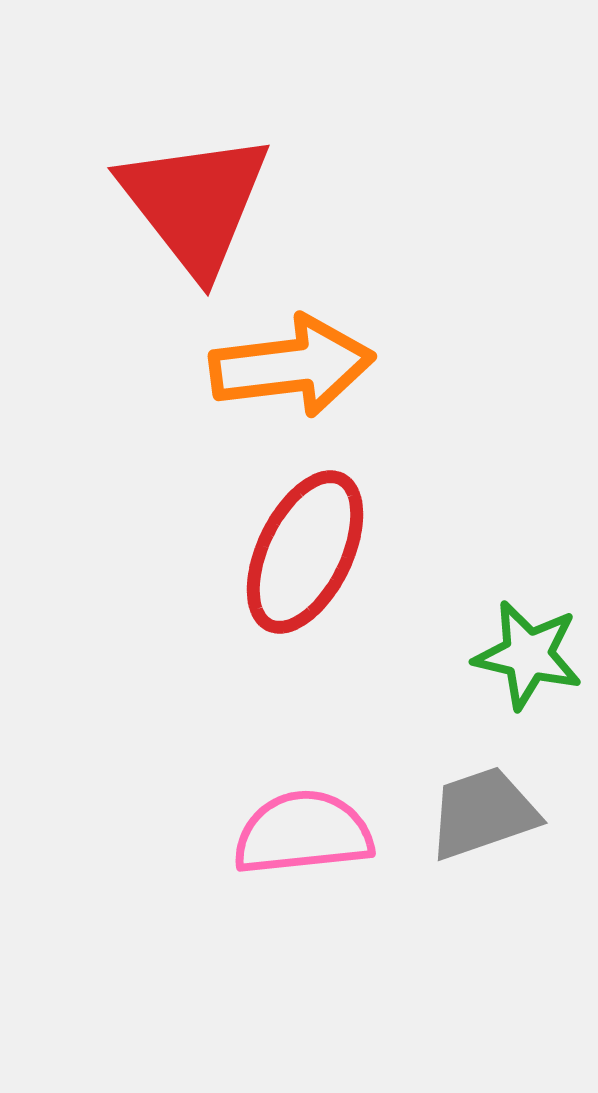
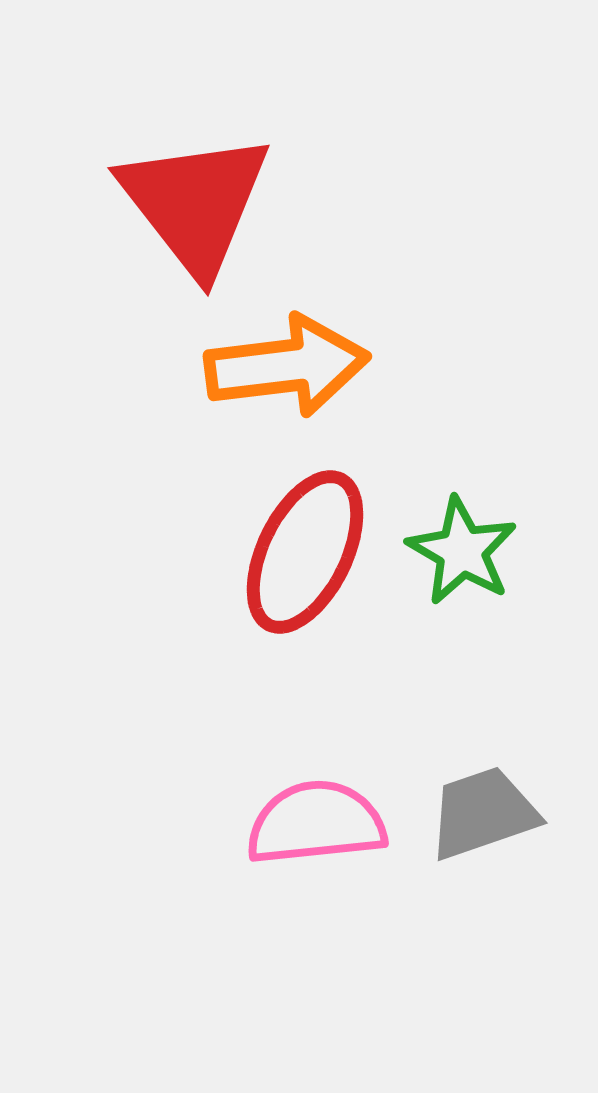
orange arrow: moved 5 px left
green star: moved 66 px left, 104 px up; rotated 17 degrees clockwise
pink semicircle: moved 13 px right, 10 px up
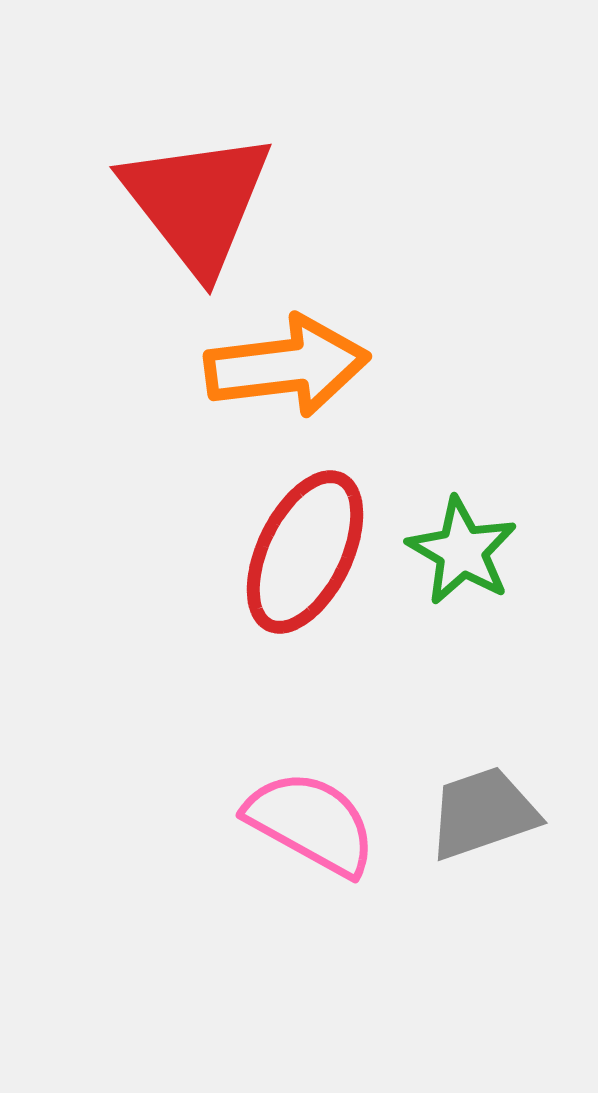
red triangle: moved 2 px right, 1 px up
pink semicircle: moved 5 px left; rotated 35 degrees clockwise
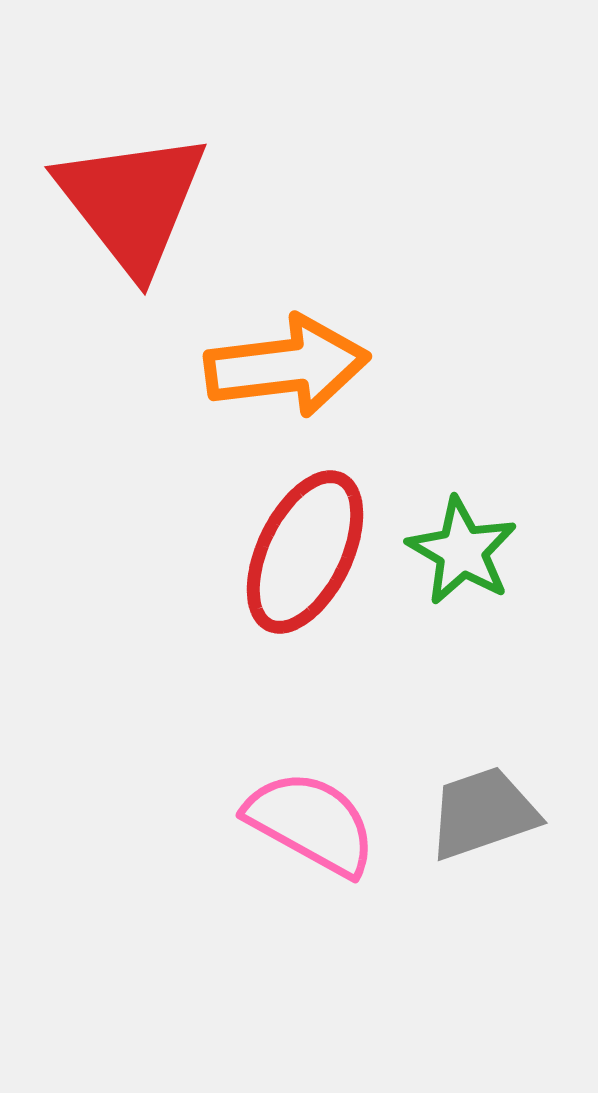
red triangle: moved 65 px left
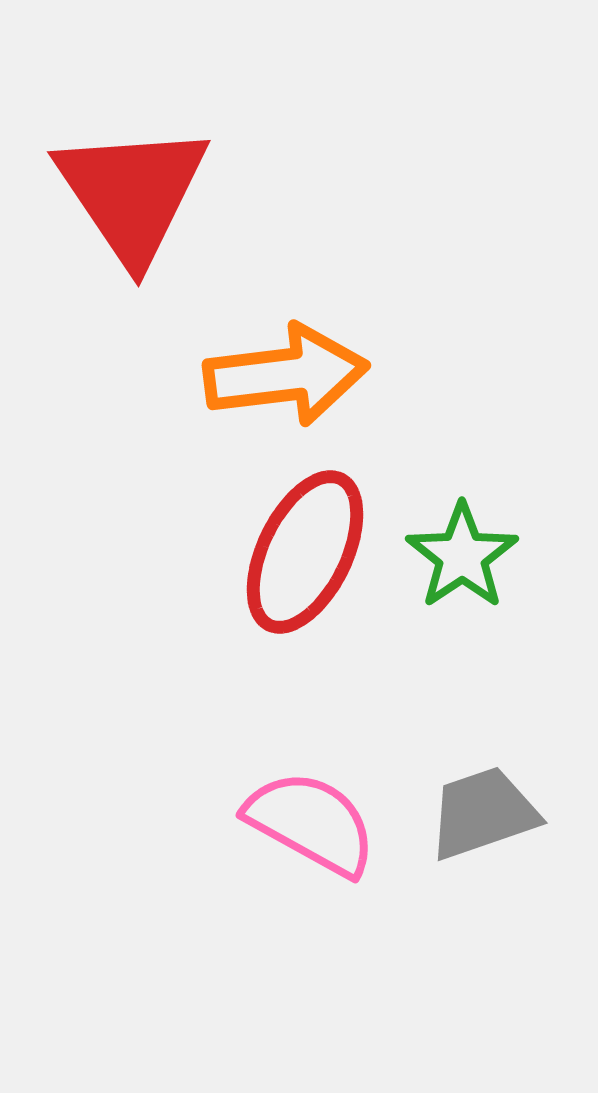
red triangle: moved 9 px up; rotated 4 degrees clockwise
orange arrow: moved 1 px left, 9 px down
green star: moved 5 px down; rotated 8 degrees clockwise
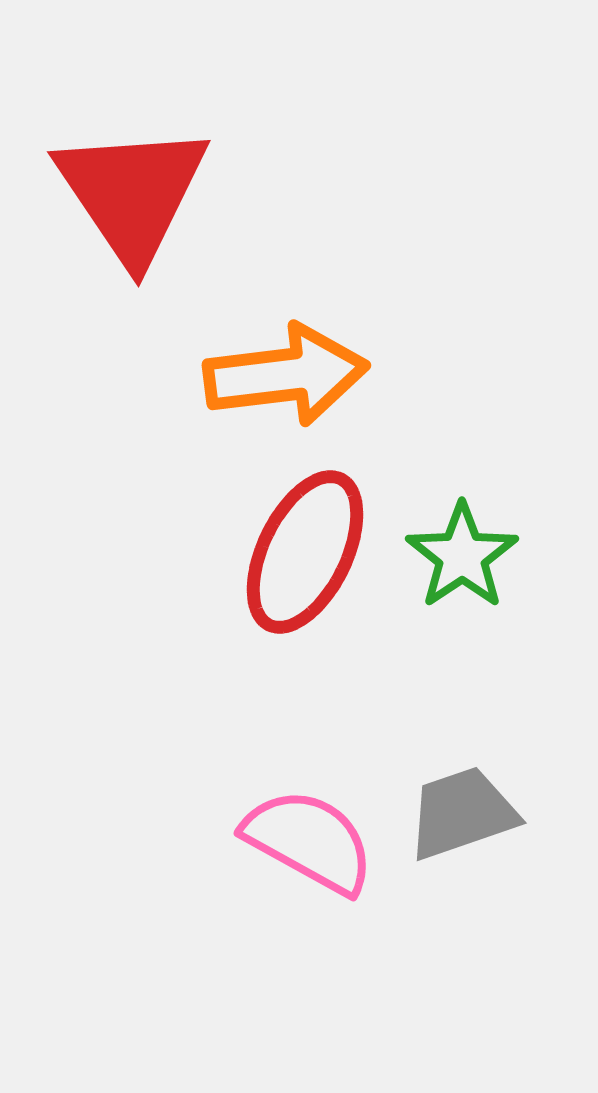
gray trapezoid: moved 21 px left
pink semicircle: moved 2 px left, 18 px down
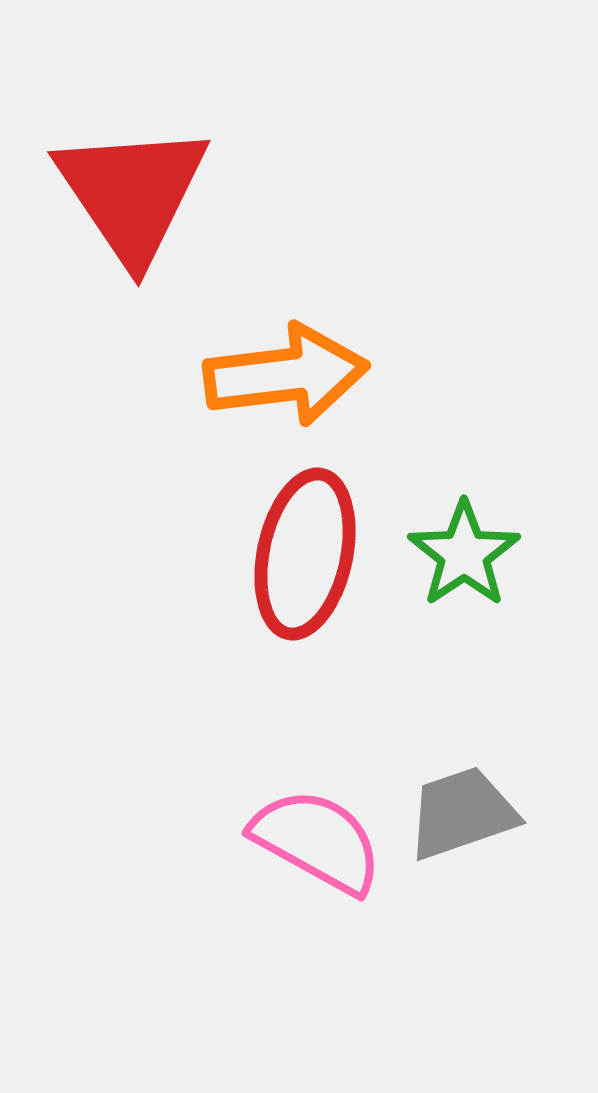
red ellipse: moved 2 px down; rotated 14 degrees counterclockwise
green star: moved 2 px right, 2 px up
pink semicircle: moved 8 px right
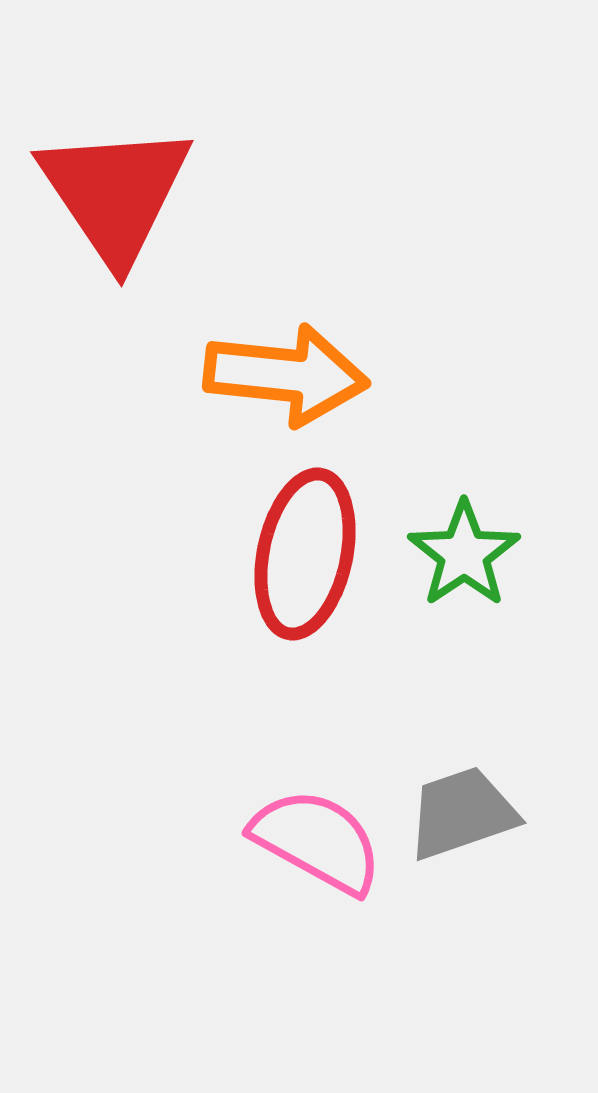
red triangle: moved 17 px left
orange arrow: rotated 13 degrees clockwise
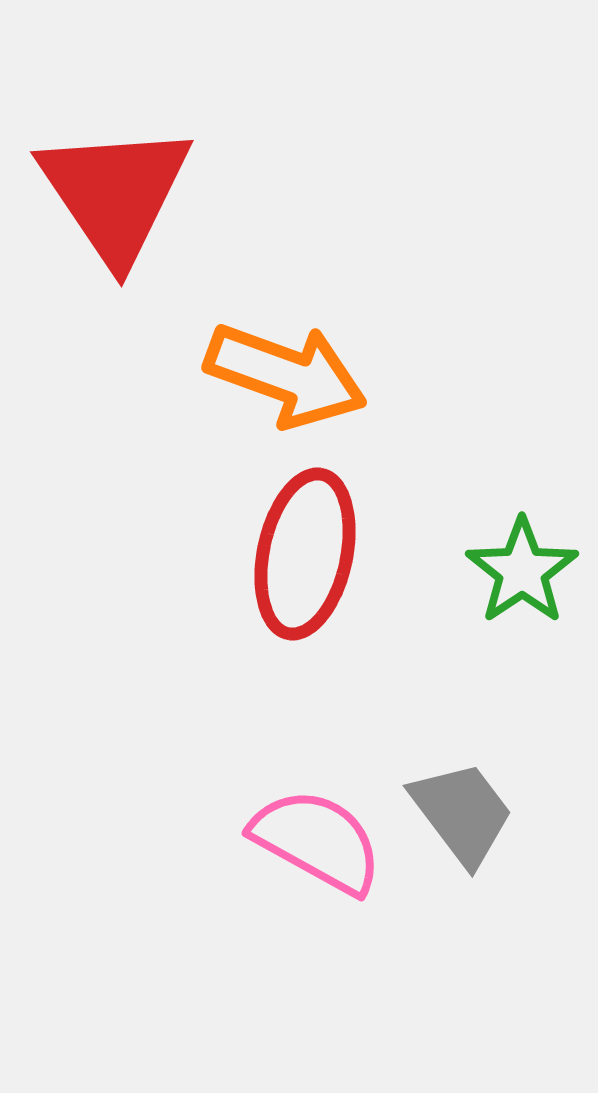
orange arrow: rotated 14 degrees clockwise
green star: moved 58 px right, 17 px down
gray trapezoid: rotated 72 degrees clockwise
